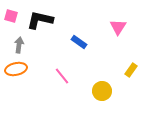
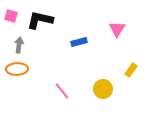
pink triangle: moved 1 px left, 2 px down
blue rectangle: rotated 49 degrees counterclockwise
orange ellipse: moved 1 px right; rotated 10 degrees clockwise
pink line: moved 15 px down
yellow circle: moved 1 px right, 2 px up
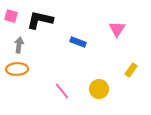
blue rectangle: moved 1 px left; rotated 35 degrees clockwise
yellow circle: moved 4 px left
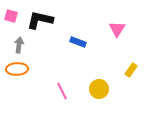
pink line: rotated 12 degrees clockwise
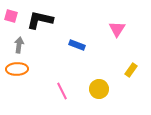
blue rectangle: moved 1 px left, 3 px down
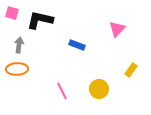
pink square: moved 1 px right, 3 px up
pink triangle: rotated 12 degrees clockwise
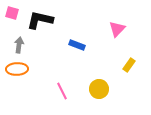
yellow rectangle: moved 2 px left, 5 px up
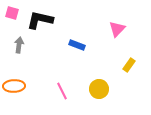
orange ellipse: moved 3 px left, 17 px down
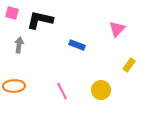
yellow circle: moved 2 px right, 1 px down
